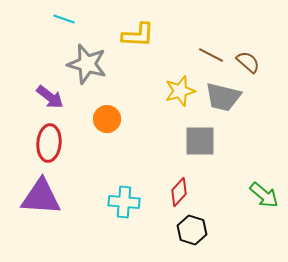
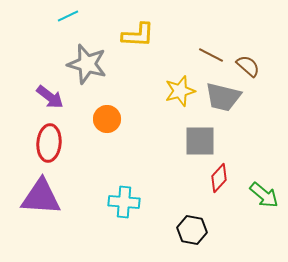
cyan line: moved 4 px right, 3 px up; rotated 45 degrees counterclockwise
brown semicircle: moved 4 px down
red diamond: moved 40 px right, 14 px up
black hexagon: rotated 8 degrees counterclockwise
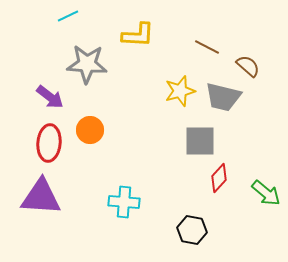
brown line: moved 4 px left, 8 px up
gray star: rotated 12 degrees counterclockwise
orange circle: moved 17 px left, 11 px down
green arrow: moved 2 px right, 2 px up
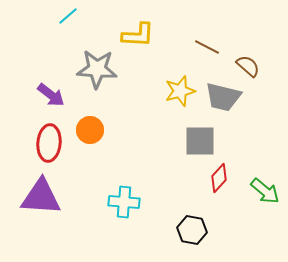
cyan line: rotated 15 degrees counterclockwise
gray star: moved 10 px right, 5 px down
purple arrow: moved 1 px right, 2 px up
green arrow: moved 1 px left, 2 px up
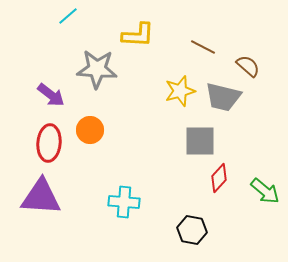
brown line: moved 4 px left
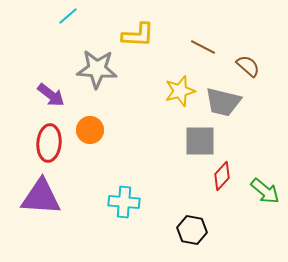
gray trapezoid: moved 5 px down
red diamond: moved 3 px right, 2 px up
